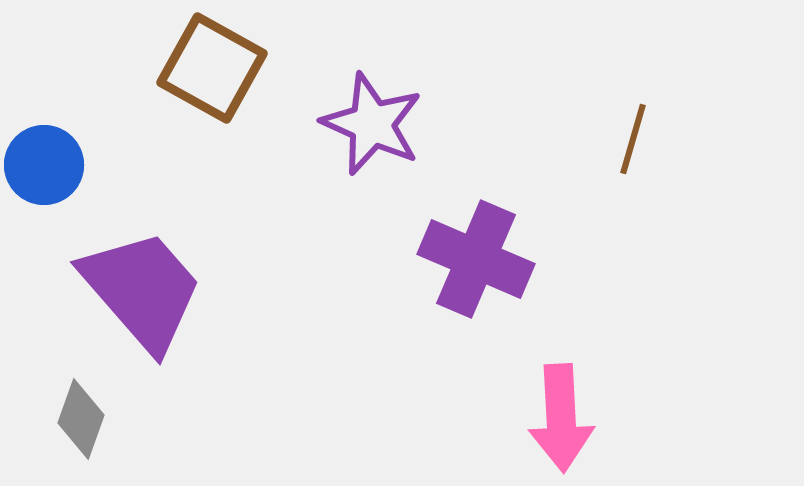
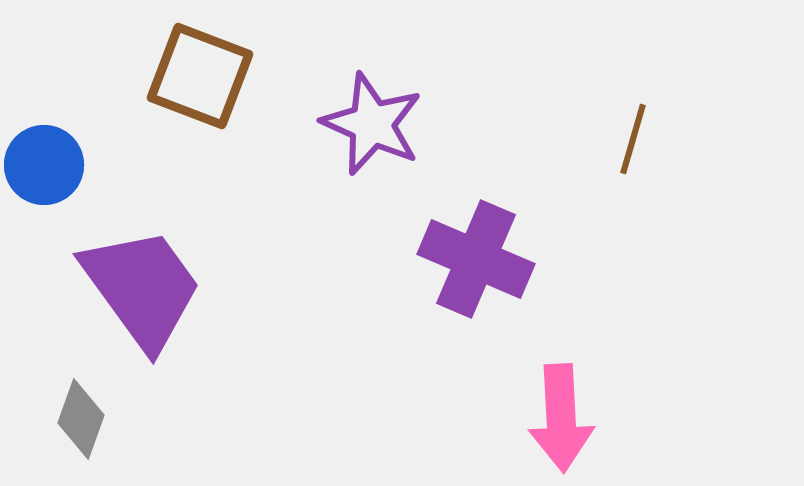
brown square: moved 12 px left, 8 px down; rotated 8 degrees counterclockwise
purple trapezoid: moved 2 px up; rotated 5 degrees clockwise
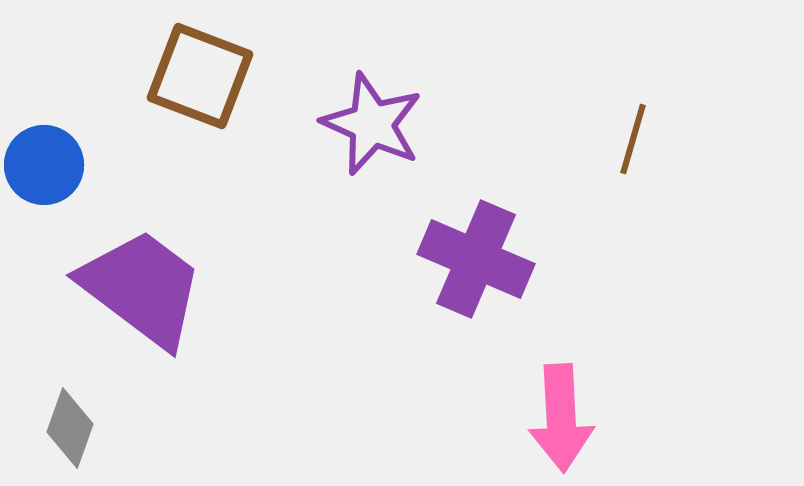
purple trapezoid: rotated 17 degrees counterclockwise
gray diamond: moved 11 px left, 9 px down
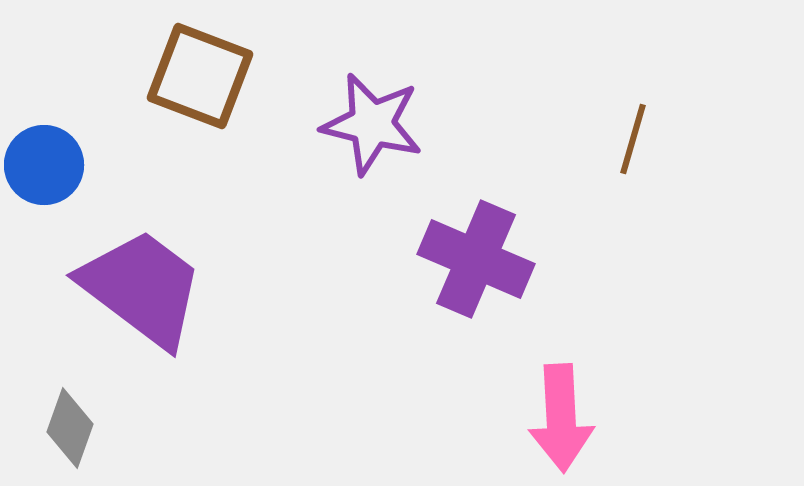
purple star: rotated 10 degrees counterclockwise
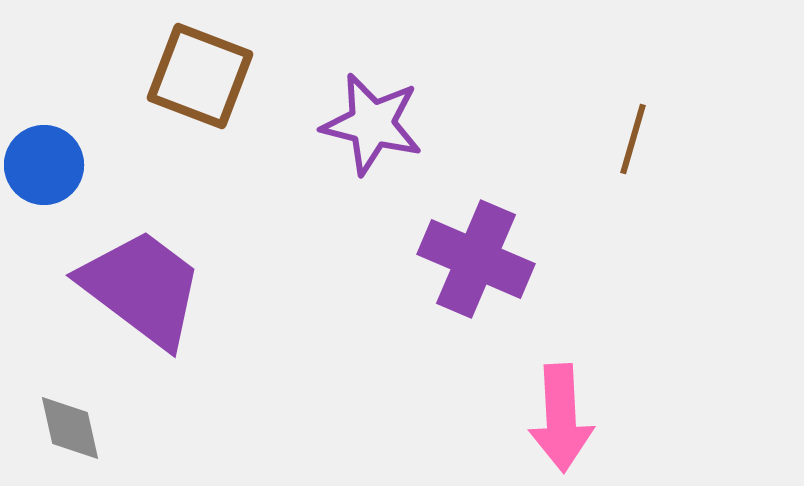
gray diamond: rotated 32 degrees counterclockwise
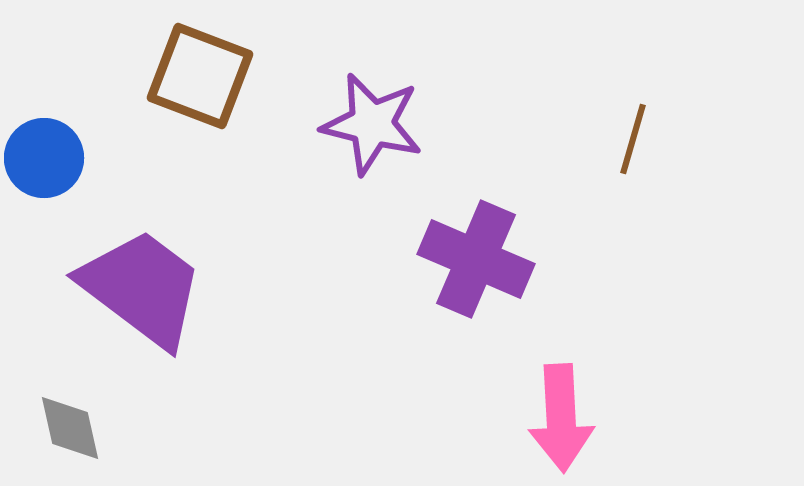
blue circle: moved 7 px up
